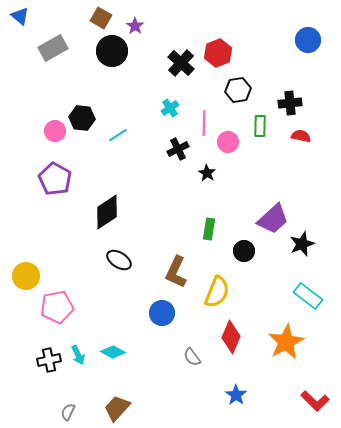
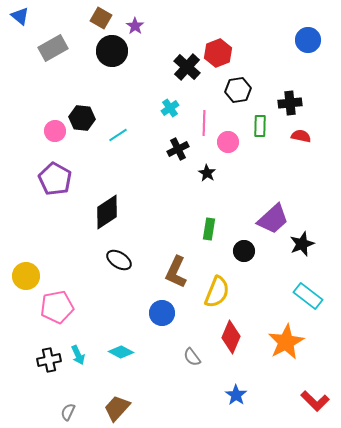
black cross at (181, 63): moved 6 px right, 4 px down
cyan diamond at (113, 352): moved 8 px right
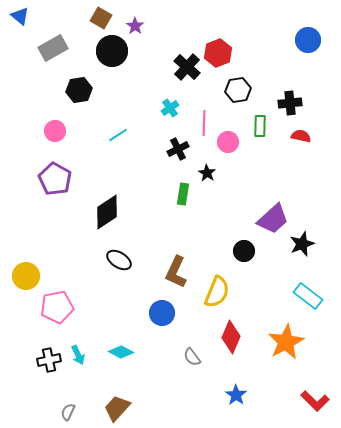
black hexagon at (82, 118): moved 3 px left, 28 px up; rotated 15 degrees counterclockwise
green rectangle at (209, 229): moved 26 px left, 35 px up
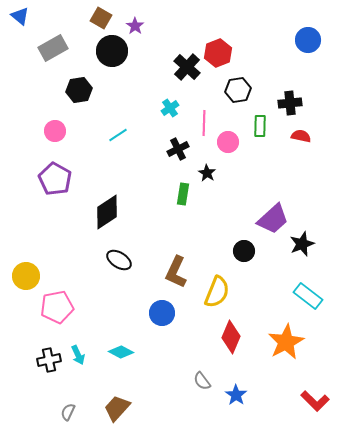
gray semicircle at (192, 357): moved 10 px right, 24 px down
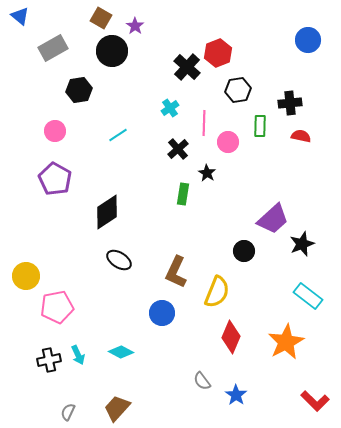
black cross at (178, 149): rotated 15 degrees counterclockwise
